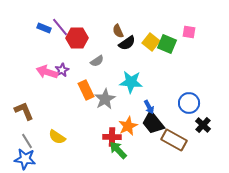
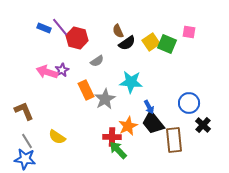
red hexagon: rotated 15 degrees clockwise
yellow square: rotated 18 degrees clockwise
brown rectangle: rotated 55 degrees clockwise
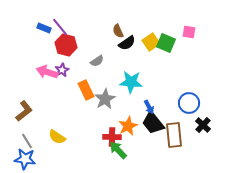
red hexagon: moved 11 px left, 7 px down
green square: moved 1 px left, 1 px up
brown L-shape: rotated 75 degrees clockwise
brown rectangle: moved 5 px up
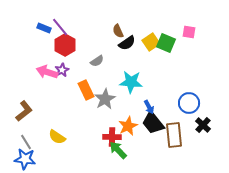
red hexagon: moved 1 px left; rotated 15 degrees clockwise
gray line: moved 1 px left, 1 px down
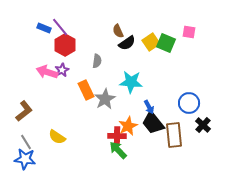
gray semicircle: rotated 48 degrees counterclockwise
red cross: moved 5 px right, 1 px up
